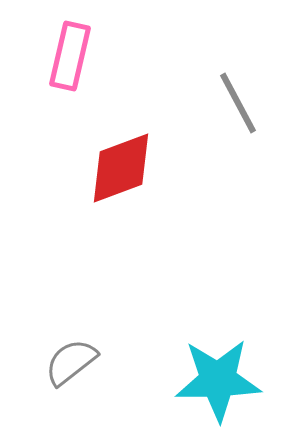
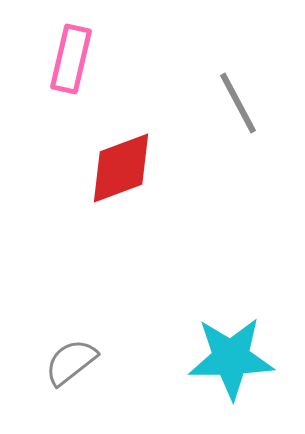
pink rectangle: moved 1 px right, 3 px down
cyan star: moved 13 px right, 22 px up
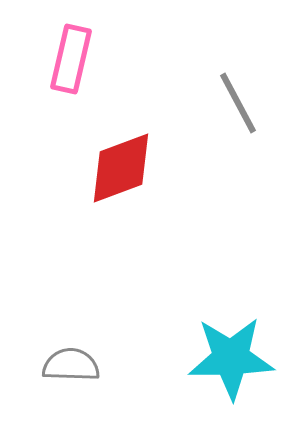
gray semicircle: moved 3 px down; rotated 40 degrees clockwise
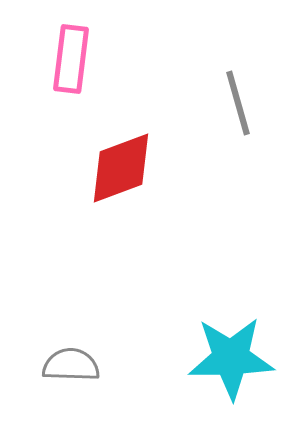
pink rectangle: rotated 6 degrees counterclockwise
gray line: rotated 12 degrees clockwise
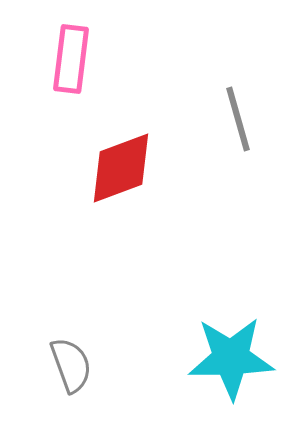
gray line: moved 16 px down
gray semicircle: rotated 68 degrees clockwise
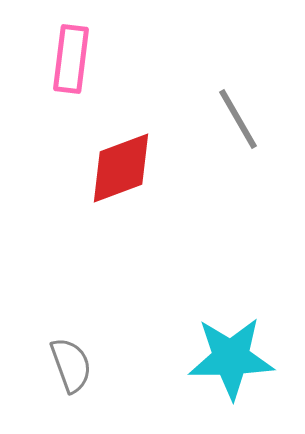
gray line: rotated 14 degrees counterclockwise
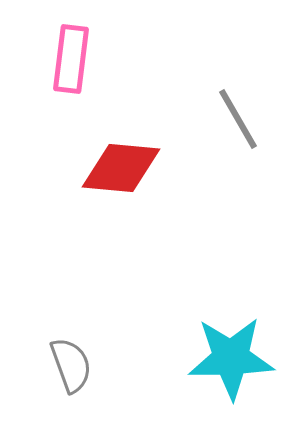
red diamond: rotated 26 degrees clockwise
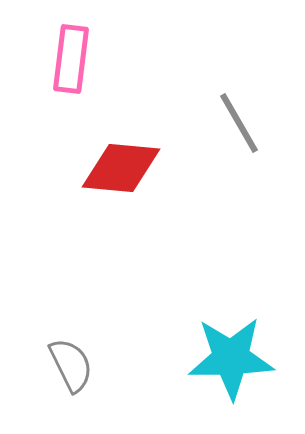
gray line: moved 1 px right, 4 px down
gray semicircle: rotated 6 degrees counterclockwise
